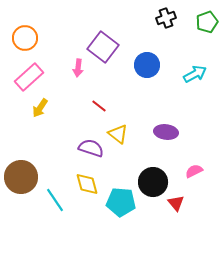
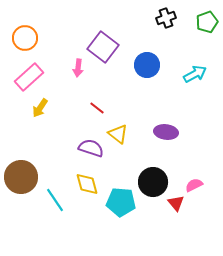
red line: moved 2 px left, 2 px down
pink semicircle: moved 14 px down
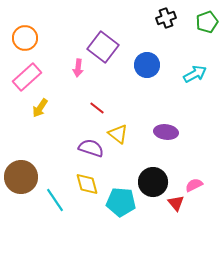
pink rectangle: moved 2 px left
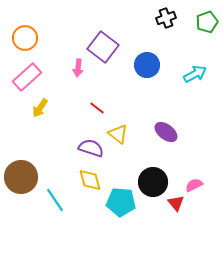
purple ellipse: rotated 30 degrees clockwise
yellow diamond: moved 3 px right, 4 px up
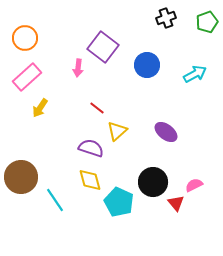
yellow triangle: moved 1 px left, 3 px up; rotated 40 degrees clockwise
cyan pentagon: moved 2 px left; rotated 20 degrees clockwise
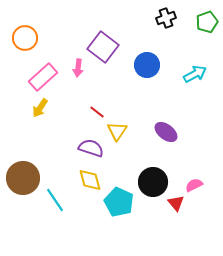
pink rectangle: moved 16 px right
red line: moved 4 px down
yellow triangle: rotated 15 degrees counterclockwise
brown circle: moved 2 px right, 1 px down
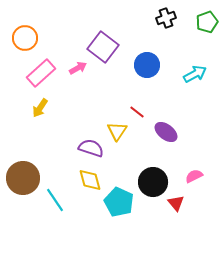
pink arrow: rotated 126 degrees counterclockwise
pink rectangle: moved 2 px left, 4 px up
red line: moved 40 px right
pink semicircle: moved 9 px up
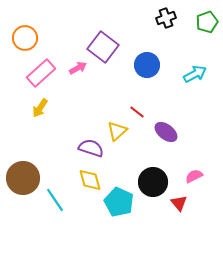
yellow triangle: rotated 15 degrees clockwise
red triangle: moved 3 px right
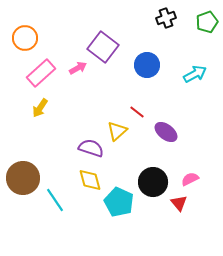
pink semicircle: moved 4 px left, 3 px down
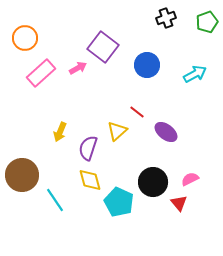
yellow arrow: moved 20 px right, 24 px down; rotated 12 degrees counterclockwise
purple semicircle: moved 3 px left; rotated 90 degrees counterclockwise
brown circle: moved 1 px left, 3 px up
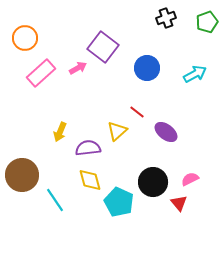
blue circle: moved 3 px down
purple semicircle: rotated 65 degrees clockwise
